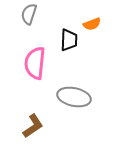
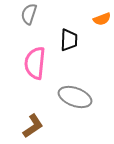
orange semicircle: moved 10 px right, 5 px up
gray ellipse: moved 1 px right; rotated 8 degrees clockwise
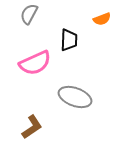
gray semicircle: rotated 10 degrees clockwise
pink semicircle: rotated 120 degrees counterclockwise
brown L-shape: moved 1 px left, 1 px down
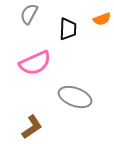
black trapezoid: moved 1 px left, 11 px up
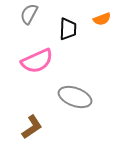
pink semicircle: moved 2 px right, 2 px up
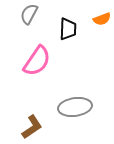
pink semicircle: rotated 32 degrees counterclockwise
gray ellipse: moved 10 px down; rotated 28 degrees counterclockwise
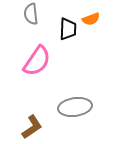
gray semicircle: moved 2 px right; rotated 35 degrees counterclockwise
orange semicircle: moved 11 px left
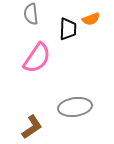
pink semicircle: moved 3 px up
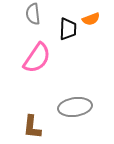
gray semicircle: moved 2 px right
brown L-shape: rotated 130 degrees clockwise
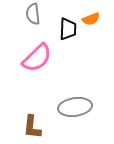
pink semicircle: rotated 12 degrees clockwise
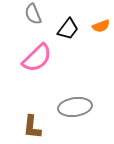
gray semicircle: rotated 15 degrees counterclockwise
orange semicircle: moved 10 px right, 7 px down
black trapezoid: rotated 35 degrees clockwise
